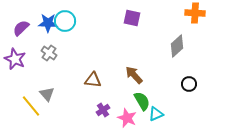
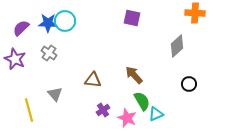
gray triangle: moved 8 px right
yellow line: moved 2 px left, 4 px down; rotated 25 degrees clockwise
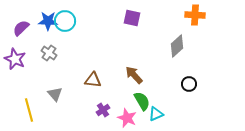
orange cross: moved 2 px down
blue star: moved 2 px up
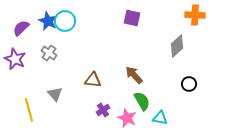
blue star: rotated 24 degrees clockwise
cyan triangle: moved 4 px right, 4 px down; rotated 35 degrees clockwise
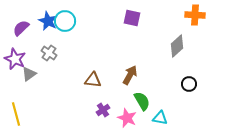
brown arrow: moved 4 px left; rotated 72 degrees clockwise
gray triangle: moved 26 px left, 20 px up; rotated 35 degrees clockwise
yellow line: moved 13 px left, 4 px down
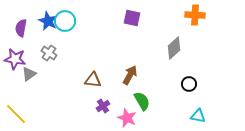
purple semicircle: rotated 36 degrees counterclockwise
gray diamond: moved 3 px left, 2 px down
purple star: rotated 15 degrees counterclockwise
purple cross: moved 4 px up
yellow line: rotated 30 degrees counterclockwise
cyan triangle: moved 38 px right, 2 px up
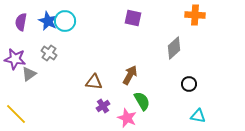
purple square: moved 1 px right
purple semicircle: moved 6 px up
brown triangle: moved 1 px right, 2 px down
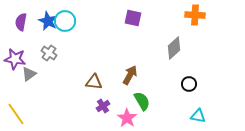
yellow line: rotated 10 degrees clockwise
pink star: rotated 12 degrees clockwise
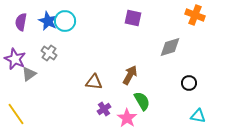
orange cross: rotated 18 degrees clockwise
gray diamond: moved 4 px left, 1 px up; rotated 25 degrees clockwise
purple star: rotated 15 degrees clockwise
black circle: moved 1 px up
purple cross: moved 1 px right, 3 px down
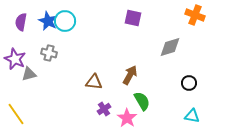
gray cross: rotated 21 degrees counterclockwise
gray triangle: rotated 21 degrees clockwise
cyan triangle: moved 6 px left
